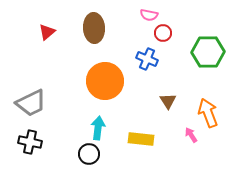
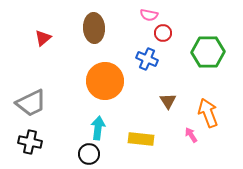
red triangle: moved 4 px left, 6 px down
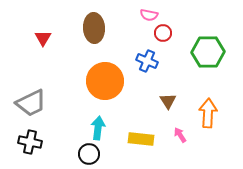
red triangle: rotated 18 degrees counterclockwise
blue cross: moved 2 px down
orange arrow: rotated 24 degrees clockwise
pink arrow: moved 11 px left
